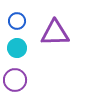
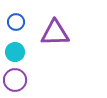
blue circle: moved 1 px left, 1 px down
cyan circle: moved 2 px left, 4 px down
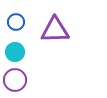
purple triangle: moved 3 px up
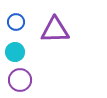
purple circle: moved 5 px right
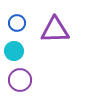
blue circle: moved 1 px right, 1 px down
cyan circle: moved 1 px left, 1 px up
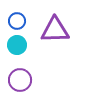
blue circle: moved 2 px up
cyan circle: moved 3 px right, 6 px up
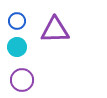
cyan circle: moved 2 px down
purple circle: moved 2 px right
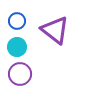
purple triangle: rotated 40 degrees clockwise
purple circle: moved 2 px left, 6 px up
